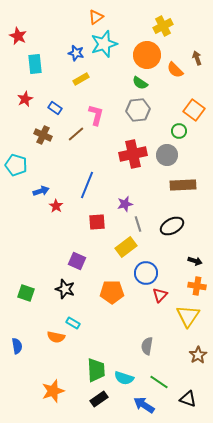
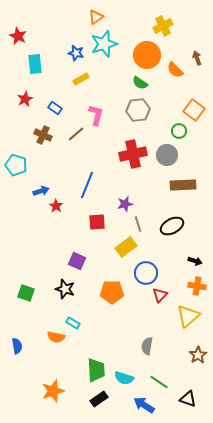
yellow triangle at (188, 316): rotated 15 degrees clockwise
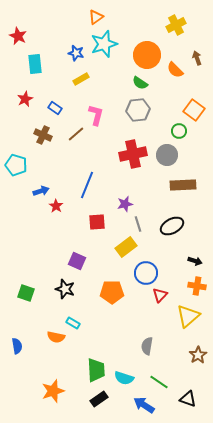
yellow cross at (163, 26): moved 13 px right, 1 px up
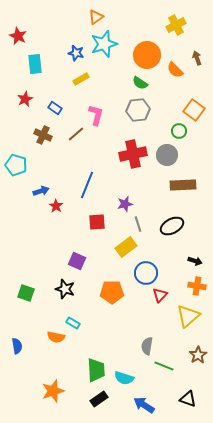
green line at (159, 382): moved 5 px right, 16 px up; rotated 12 degrees counterclockwise
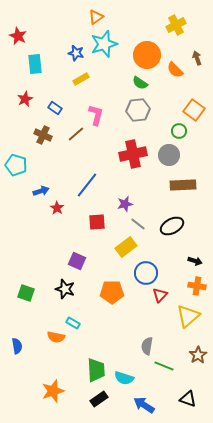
gray circle at (167, 155): moved 2 px right
blue line at (87, 185): rotated 16 degrees clockwise
red star at (56, 206): moved 1 px right, 2 px down
gray line at (138, 224): rotated 35 degrees counterclockwise
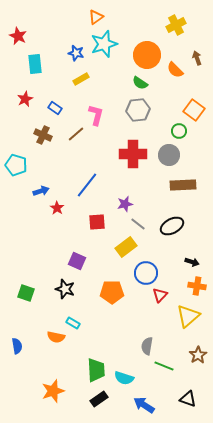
red cross at (133, 154): rotated 12 degrees clockwise
black arrow at (195, 261): moved 3 px left, 1 px down
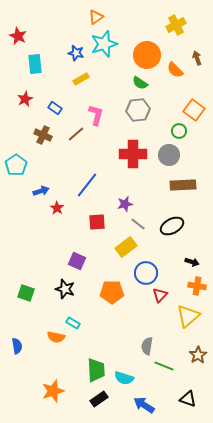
cyan pentagon at (16, 165): rotated 20 degrees clockwise
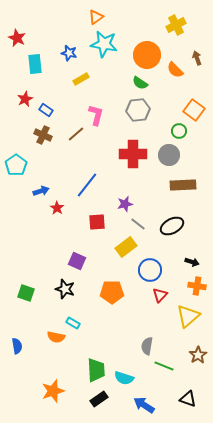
red star at (18, 36): moved 1 px left, 2 px down
cyan star at (104, 44): rotated 28 degrees clockwise
blue star at (76, 53): moved 7 px left
blue rectangle at (55, 108): moved 9 px left, 2 px down
blue circle at (146, 273): moved 4 px right, 3 px up
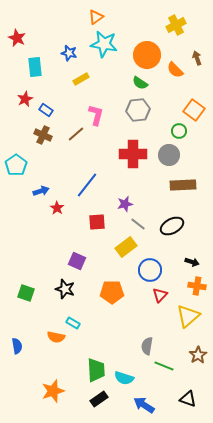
cyan rectangle at (35, 64): moved 3 px down
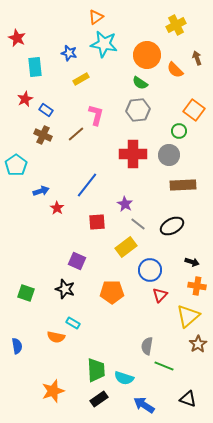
purple star at (125, 204): rotated 28 degrees counterclockwise
brown star at (198, 355): moved 11 px up
